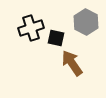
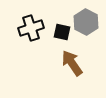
black square: moved 6 px right, 6 px up
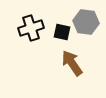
gray hexagon: rotated 20 degrees counterclockwise
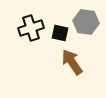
black square: moved 2 px left, 1 px down
brown arrow: moved 1 px up
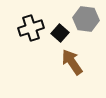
gray hexagon: moved 3 px up
black square: rotated 30 degrees clockwise
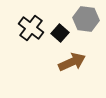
black cross: rotated 35 degrees counterclockwise
brown arrow: rotated 100 degrees clockwise
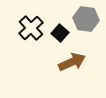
black cross: rotated 10 degrees clockwise
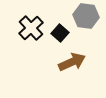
gray hexagon: moved 3 px up
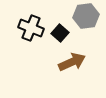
gray hexagon: rotated 15 degrees counterclockwise
black cross: rotated 25 degrees counterclockwise
